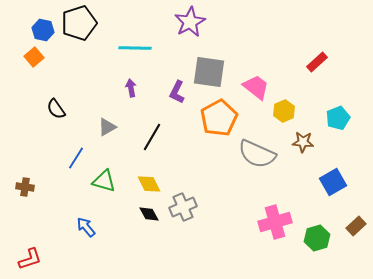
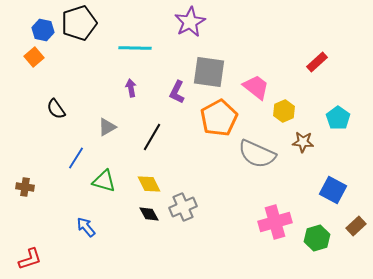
cyan pentagon: rotated 15 degrees counterclockwise
blue square: moved 8 px down; rotated 32 degrees counterclockwise
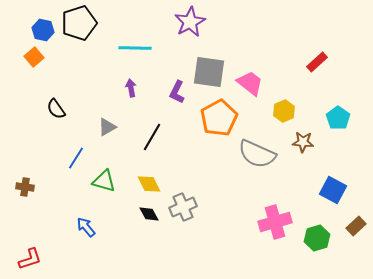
pink trapezoid: moved 6 px left, 4 px up
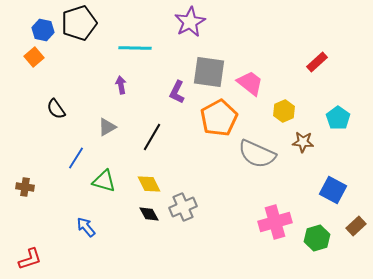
purple arrow: moved 10 px left, 3 px up
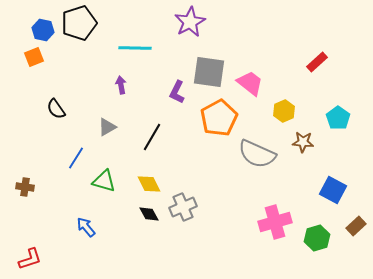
orange square: rotated 18 degrees clockwise
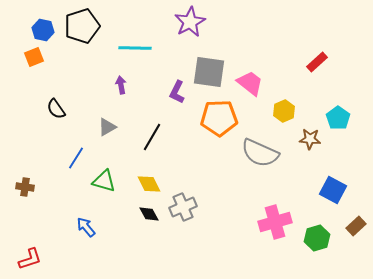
black pentagon: moved 3 px right, 3 px down
orange pentagon: rotated 27 degrees clockwise
brown star: moved 7 px right, 3 px up
gray semicircle: moved 3 px right, 1 px up
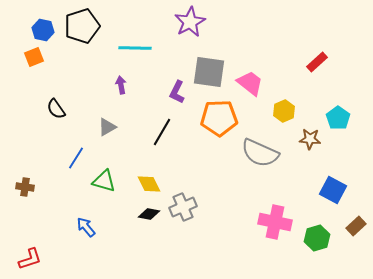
black line: moved 10 px right, 5 px up
black diamond: rotated 50 degrees counterclockwise
pink cross: rotated 28 degrees clockwise
